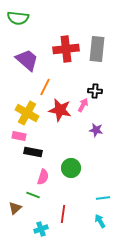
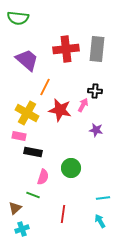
cyan cross: moved 19 px left
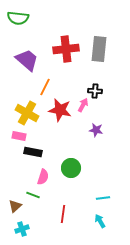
gray rectangle: moved 2 px right
brown triangle: moved 2 px up
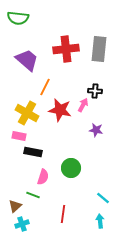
cyan line: rotated 48 degrees clockwise
cyan arrow: rotated 24 degrees clockwise
cyan cross: moved 5 px up
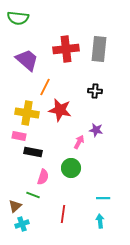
pink arrow: moved 4 px left, 37 px down
yellow cross: rotated 20 degrees counterclockwise
cyan line: rotated 40 degrees counterclockwise
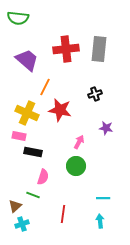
black cross: moved 3 px down; rotated 24 degrees counterclockwise
yellow cross: rotated 15 degrees clockwise
purple star: moved 10 px right, 2 px up
green circle: moved 5 px right, 2 px up
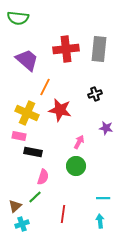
green line: moved 2 px right, 2 px down; rotated 64 degrees counterclockwise
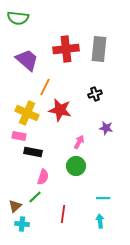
cyan cross: rotated 24 degrees clockwise
